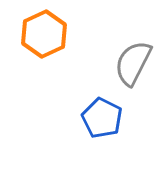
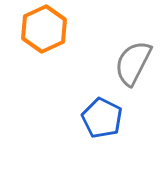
orange hexagon: moved 5 px up
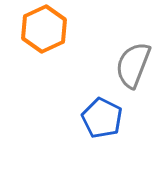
gray semicircle: moved 2 px down; rotated 6 degrees counterclockwise
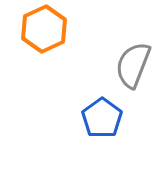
blue pentagon: rotated 9 degrees clockwise
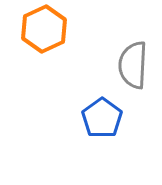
gray semicircle: rotated 18 degrees counterclockwise
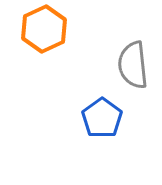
gray semicircle: rotated 9 degrees counterclockwise
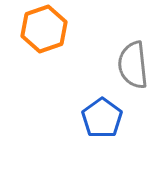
orange hexagon: rotated 6 degrees clockwise
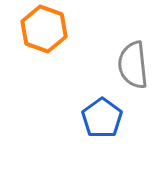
orange hexagon: rotated 21 degrees counterclockwise
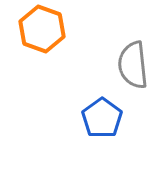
orange hexagon: moved 2 px left
